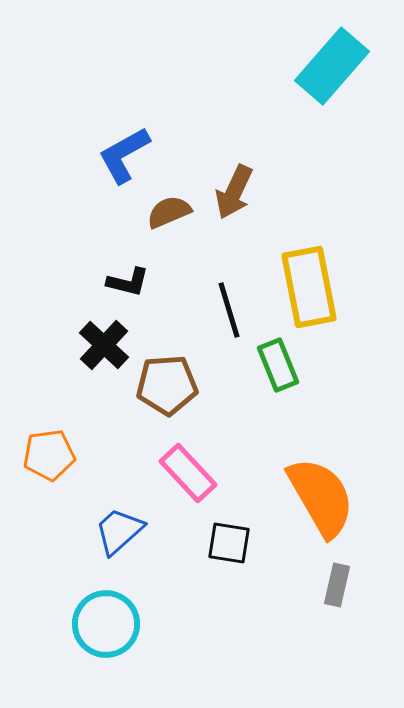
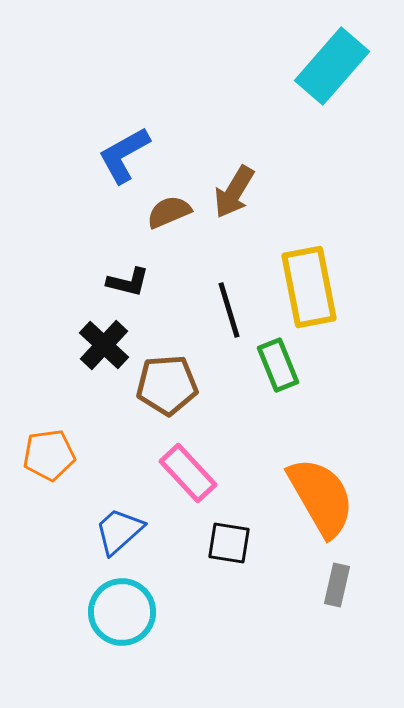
brown arrow: rotated 6 degrees clockwise
cyan circle: moved 16 px right, 12 px up
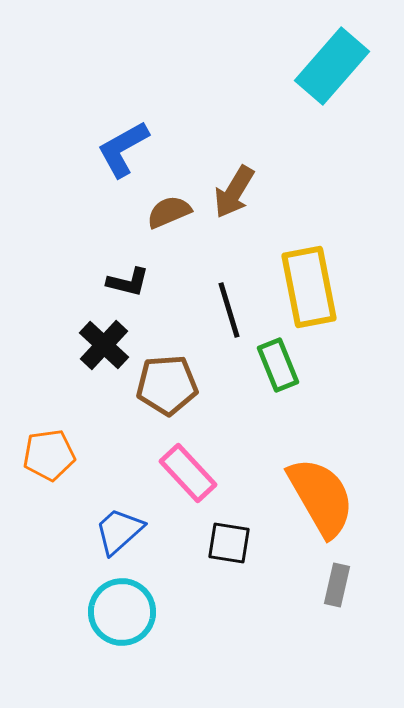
blue L-shape: moved 1 px left, 6 px up
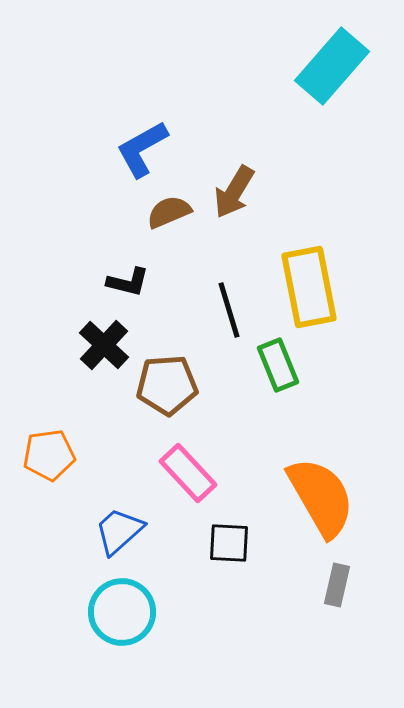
blue L-shape: moved 19 px right
black square: rotated 6 degrees counterclockwise
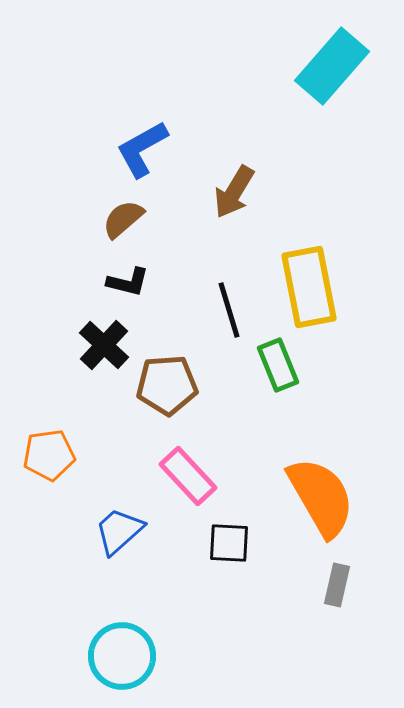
brown semicircle: moved 46 px left, 7 px down; rotated 18 degrees counterclockwise
pink rectangle: moved 3 px down
cyan circle: moved 44 px down
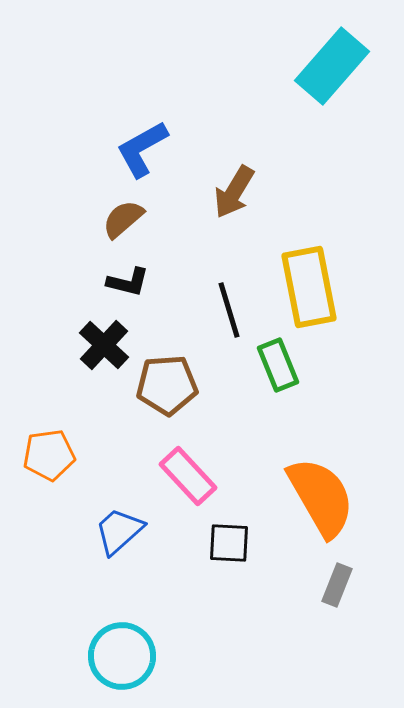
gray rectangle: rotated 9 degrees clockwise
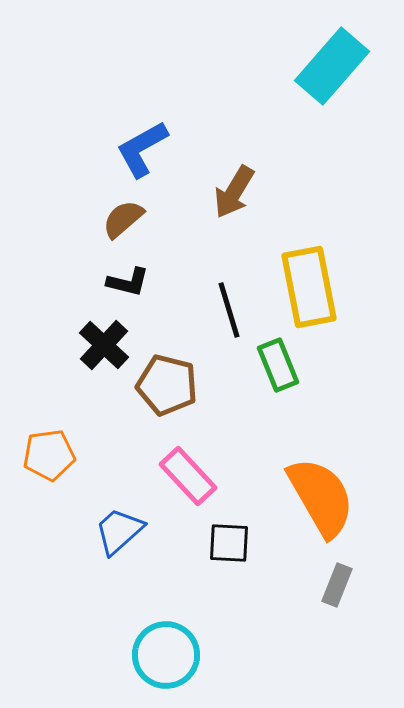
brown pentagon: rotated 18 degrees clockwise
cyan circle: moved 44 px right, 1 px up
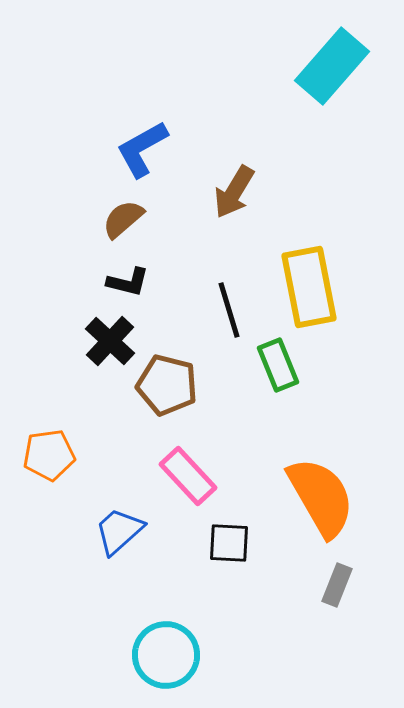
black cross: moved 6 px right, 4 px up
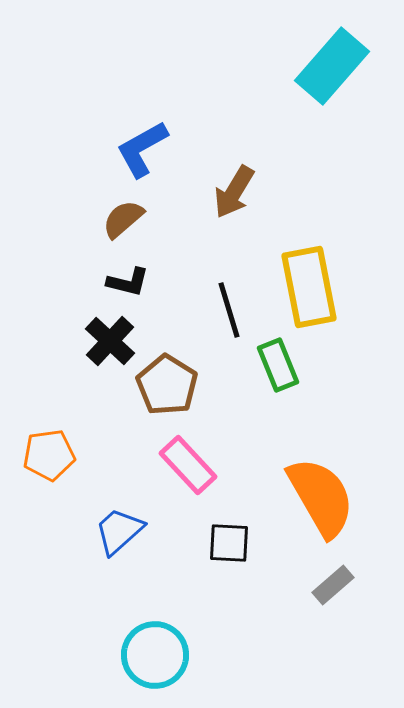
brown pentagon: rotated 18 degrees clockwise
pink rectangle: moved 11 px up
gray rectangle: moved 4 px left; rotated 27 degrees clockwise
cyan circle: moved 11 px left
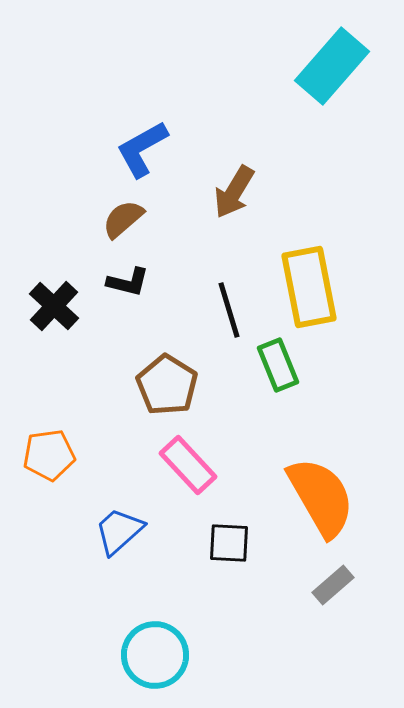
black cross: moved 56 px left, 35 px up
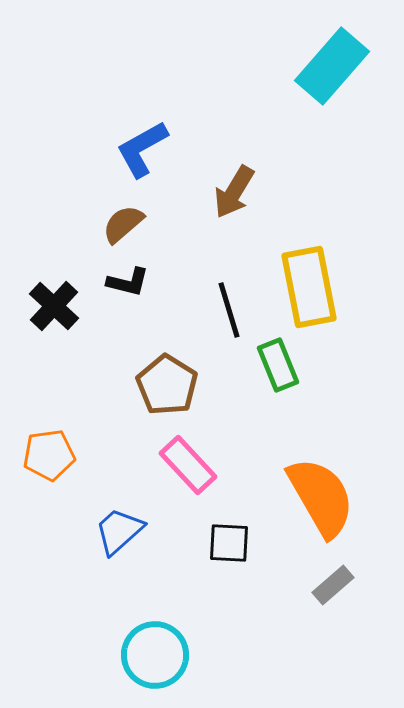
brown semicircle: moved 5 px down
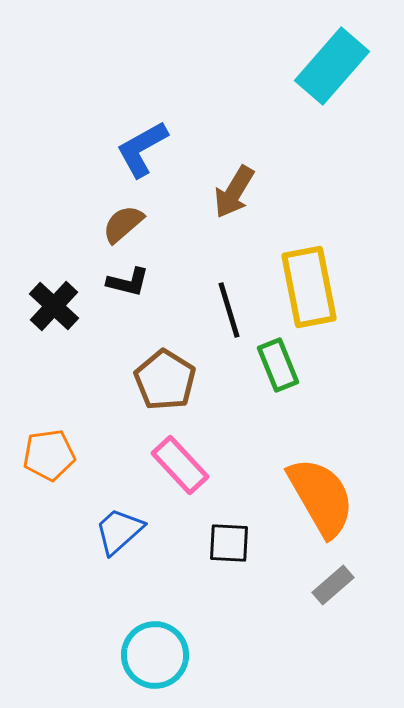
brown pentagon: moved 2 px left, 5 px up
pink rectangle: moved 8 px left
